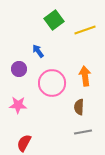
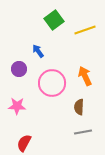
orange arrow: rotated 18 degrees counterclockwise
pink star: moved 1 px left, 1 px down
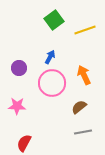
blue arrow: moved 12 px right, 6 px down; rotated 64 degrees clockwise
purple circle: moved 1 px up
orange arrow: moved 1 px left, 1 px up
brown semicircle: rotated 49 degrees clockwise
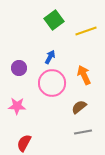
yellow line: moved 1 px right, 1 px down
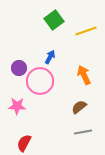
pink circle: moved 12 px left, 2 px up
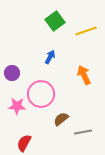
green square: moved 1 px right, 1 px down
purple circle: moved 7 px left, 5 px down
pink circle: moved 1 px right, 13 px down
brown semicircle: moved 18 px left, 12 px down
